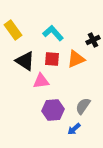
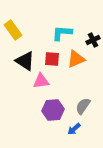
cyan L-shape: moved 9 px right; rotated 45 degrees counterclockwise
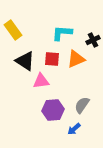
gray semicircle: moved 1 px left, 1 px up
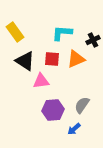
yellow rectangle: moved 2 px right, 2 px down
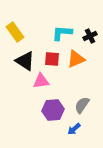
black cross: moved 3 px left, 4 px up
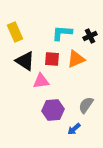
yellow rectangle: rotated 12 degrees clockwise
gray semicircle: moved 4 px right
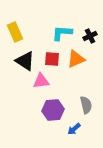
gray semicircle: rotated 132 degrees clockwise
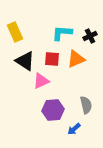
pink triangle: rotated 18 degrees counterclockwise
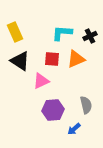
black triangle: moved 5 px left
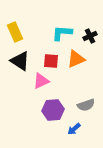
red square: moved 1 px left, 2 px down
gray semicircle: rotated 84 degrees clockwise
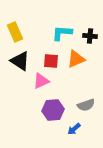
black cross: rotated 32 degrees clockwise
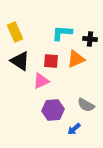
black cross: moved 3 px down
gray semicircle: rotated 48 degrees clockwise
